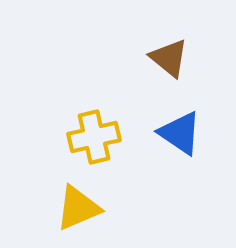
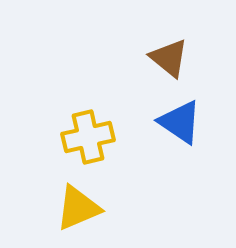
blue triangle: moved 11 px up
yellow cross: moved 6 px left
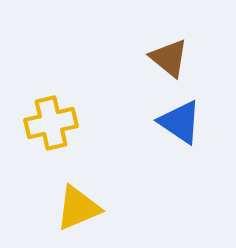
yellow cross: moved 37 px left, 14 px up
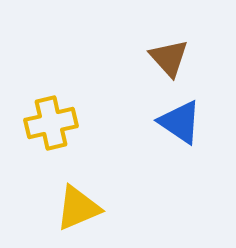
brown triangle: rotated 9 degrees clockwise
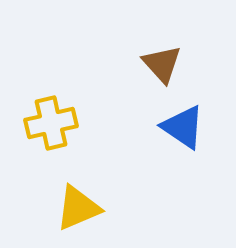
brown triangle: moved 7 px left, 6 px down
blue triangle: moved 3 px right, 5 px down
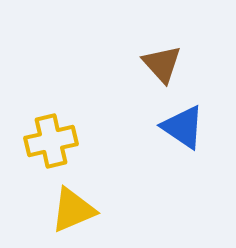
yellow cross: moved 18 px down
yellow triangle: moved 5 px left, 2 px down
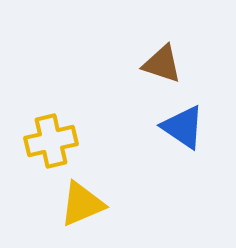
brown triangle: rotated 30 degrees counterclockwise
yellow triangle: moved 9 px right, 6 px up
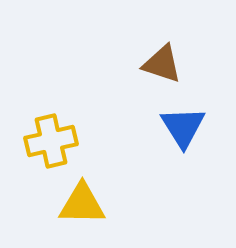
blue triangle: rotated 24 degrees clockwise
yellow triangle: rotated 24 degrees clockwise
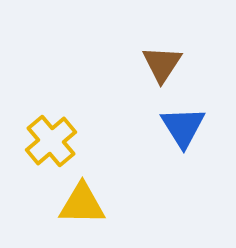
brown triangle: rotated 45 degrees clockwise
yellow cross: rotated 27 degrees counterclockwise
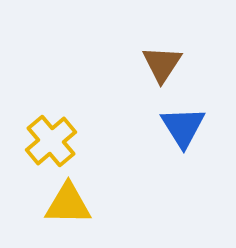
yellow triangle: moved 14 px left
